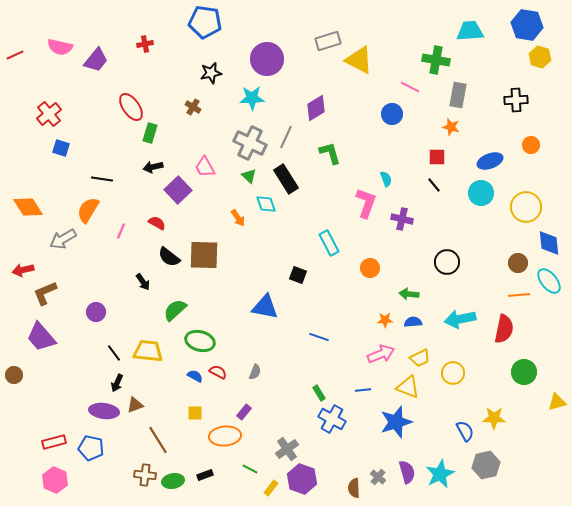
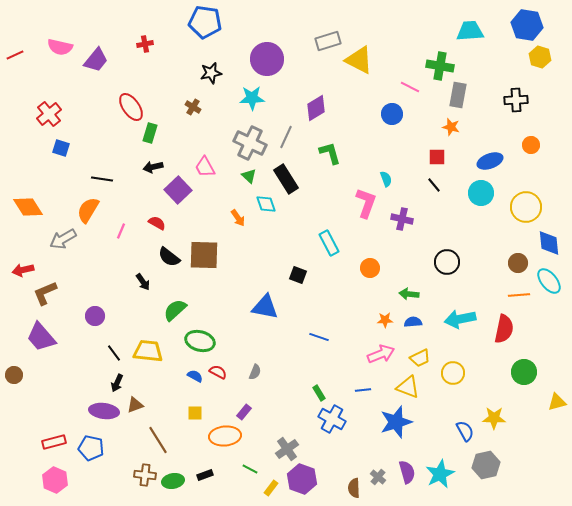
green cross at (436, 60): moved 4 px right, 6 px down
purple circle at (96, 312): moved 1 px left, 4 px down
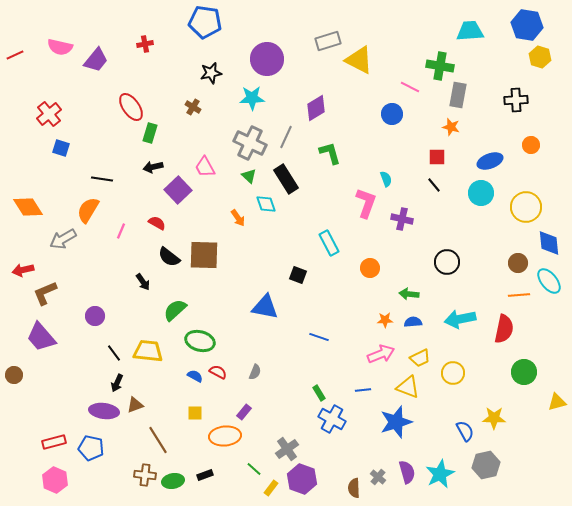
green line at (250, 469): moved 4 px right; rotated 14 degrees clockwise
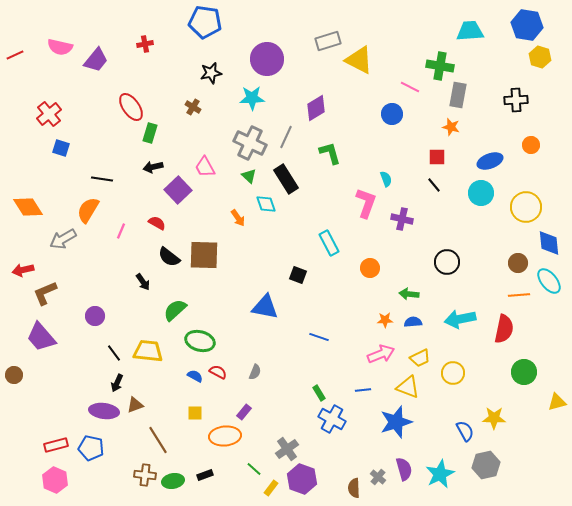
red rectangle at (54, 442): moved 2 px right, 3 px down
purple semicircle at (407, 472): moved 3 px left, 3 px up
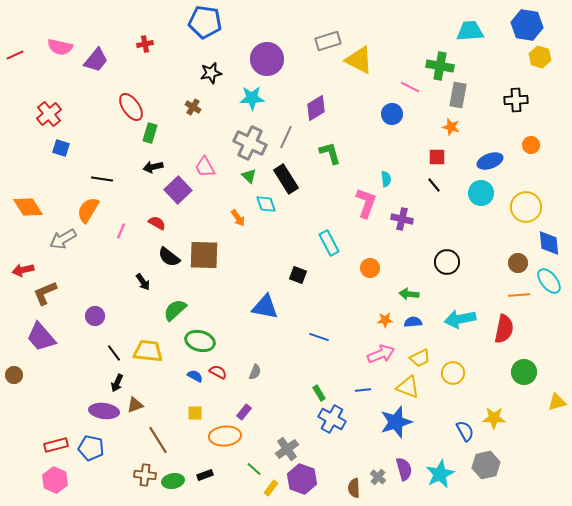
cyan semicircle at (386, 179): rotated 14 degrees clockwise
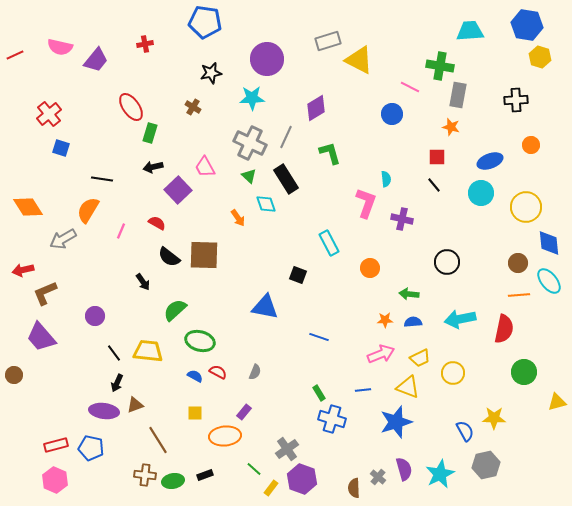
blue cross at (332, 419): rotated 12 degrees counterclockwise
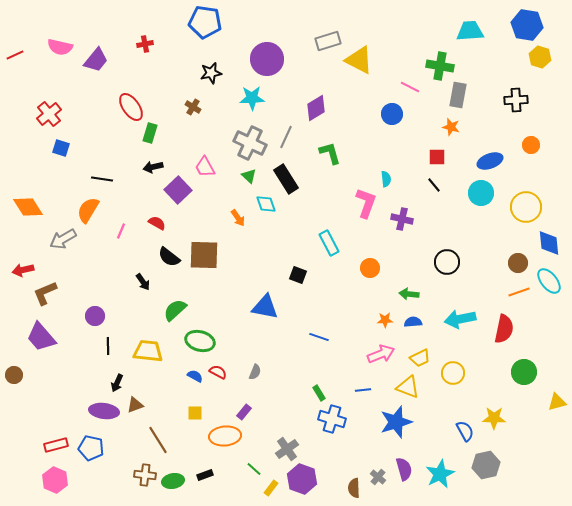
orange line at (519, 295): moved 3 px up; rotated 15 degrees counterclockwise
black line at (114, 353): moved 6 px left, 7 px up; rotated 36 degrees clockwise
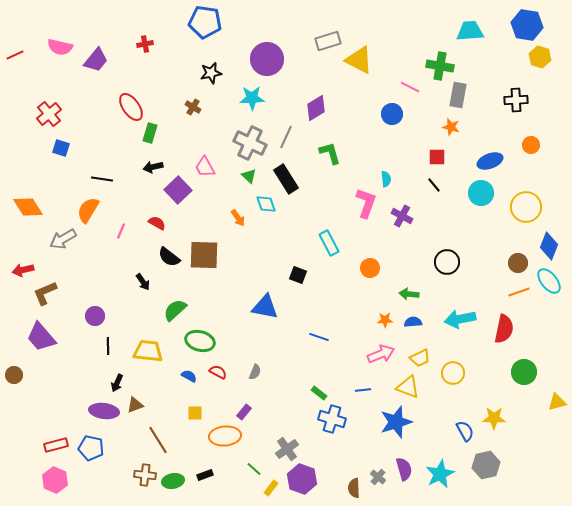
purple cross at (402, 219): moved 3 px up; rotated 15 degrees clockwise
blue diamond at (549, 243): moved 3 px down; rotated 28 degrees clockwise
blue semicircle at (195, 376): moved 6 px left
green rectangle at (319, 393): rotated 21 degrees counterclockwise
